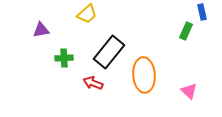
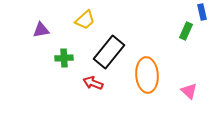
yellow trapezoid: moved 2 px left, 6 px down
orange ellipse: moved 3 px right
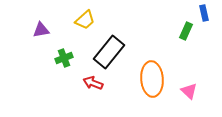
blue rectangle: moved 2 px right, 1 px down
green cross: rotated 18 degrees counterclockwise
orange ellipse: moved 5 px right, 4 px down
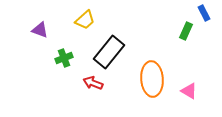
blue rectangle: rotated 14 degrees counterclockwise
purple triangle: moved 1 px left; rotated 30 degrees clockwise
pink triangle: rotated 12 degrees counterclockwise
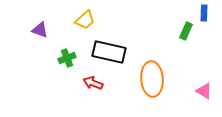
blue rectangle: rotated 28 degrees clockwise
black rectangle: rotated 64 degrees clockwise
green cross: moved 3 px right
pink triangle: moved 15 px right
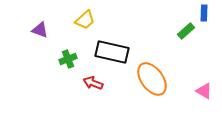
green rectangle: rotated 24 degrees clockwise
black rectangle: moved 3 px right
green cross: moved 1 px right, 1 px down
orange ellipse: rotated 32 degrees counterclockwise
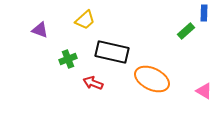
orange ellipse: rotated 28 degrees counterclockwise
